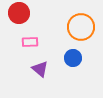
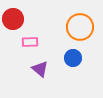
red circle: moved 6 px left, 6 px down
orange circle: moved 1 px left
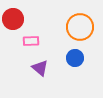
pink rectangle: moved 1 px right, 1 px up
blue circle: moved 2 px right
purple triangle: moved 1 px up
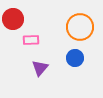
pink rectangle: moved 1 px up
purple triangle: rotated 30 degrees clockwise
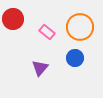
pink rectangle: moved 16 px right, 8 px up; rotated 42 degrees clockwise
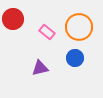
orange circle: moved 1 px left
purple triangle: rotated 36 degrees clockwise
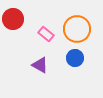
orange circle: moved 2 px left, 2 px down
pink rectangle: moved 1 px left, 2 px down
purple triangle: moved 3 px up; rotated 42 degrees clockwise
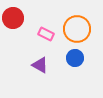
red circle: moved 1 px up
pink rectangle: rotated 14 degrees counterclockwise
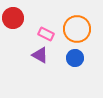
purple triangle: moved 10 px up
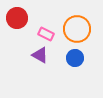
red circle: moved 4 px right
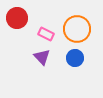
purple triangle: moved 2 px right, 2 px down; rotated 18 degrees clockwise
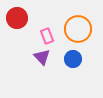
orange circle: moved 1 px right
pink rectangle: moved 1 px right, 2 px down; rotated 42 degrees clockwise
blue circle: moved 2 px left, 1 px down
